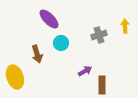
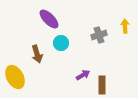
purple arrow: moved 2 px left, 4 px down
yellow ellipse: rotated 10 degrees counterclockwise
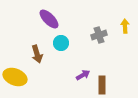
yellow ellipse: rotated 40 degrees counterclockwise
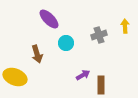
cyan circle: moved 5 px right
brown rectangle: moved 1 px left
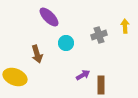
purple ellipse: moved 2 px up
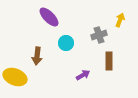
yellow arrow: moved 5 px left, 6 px up; rotated 24 degrees clockwise
brown arrow: moved 2 px down; rotated 24 degrees clockwise
brown rectangle: moved 8 px right, 24 px up
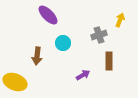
purple ellipse: moved 1 px left, 2 px up
cyan circle: moved 3 px left
yellow ellipse: moved 5 px down
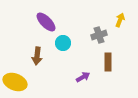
purple ellipse: moved 2 px left, 7 px down
brown rectangle: moved 1 px left, 1 px down
purple arrow: moved 2 px down
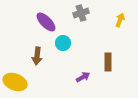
gray cross: moved 18 px left, 22 px up
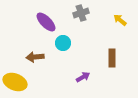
yellow arrow: rotated 72 degrees counterclockwise
brown arrow: moved 2 px left, 1 px down; rotated 78 degrees clockwise
brown rectangle: moved 4 px right, 4 px up
